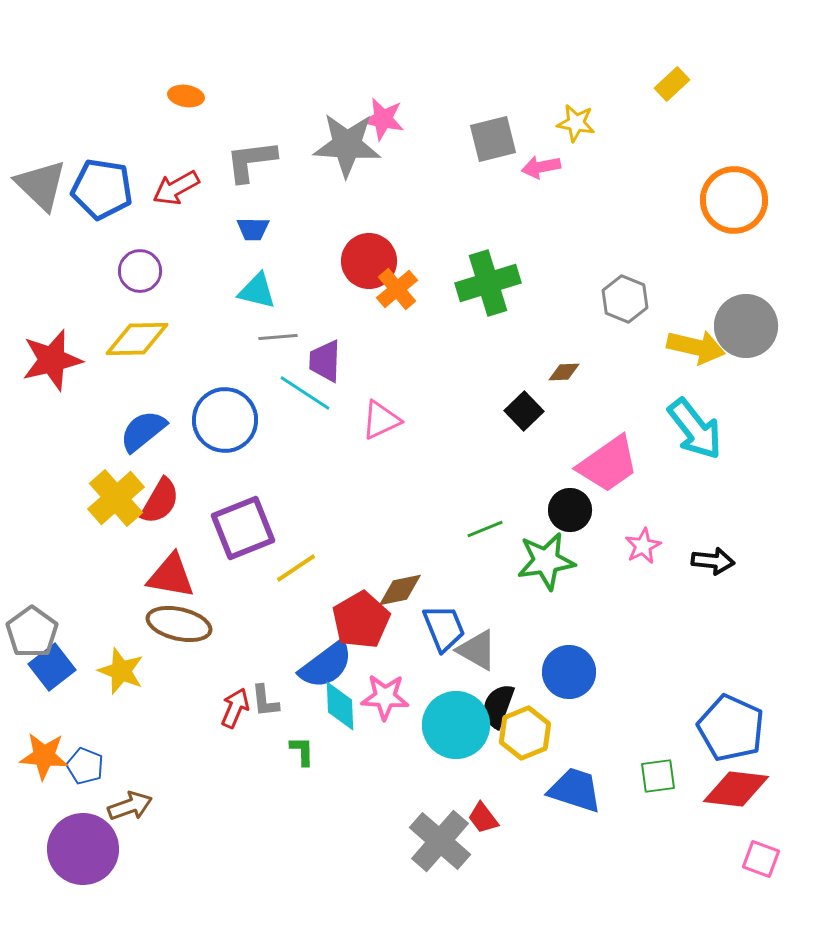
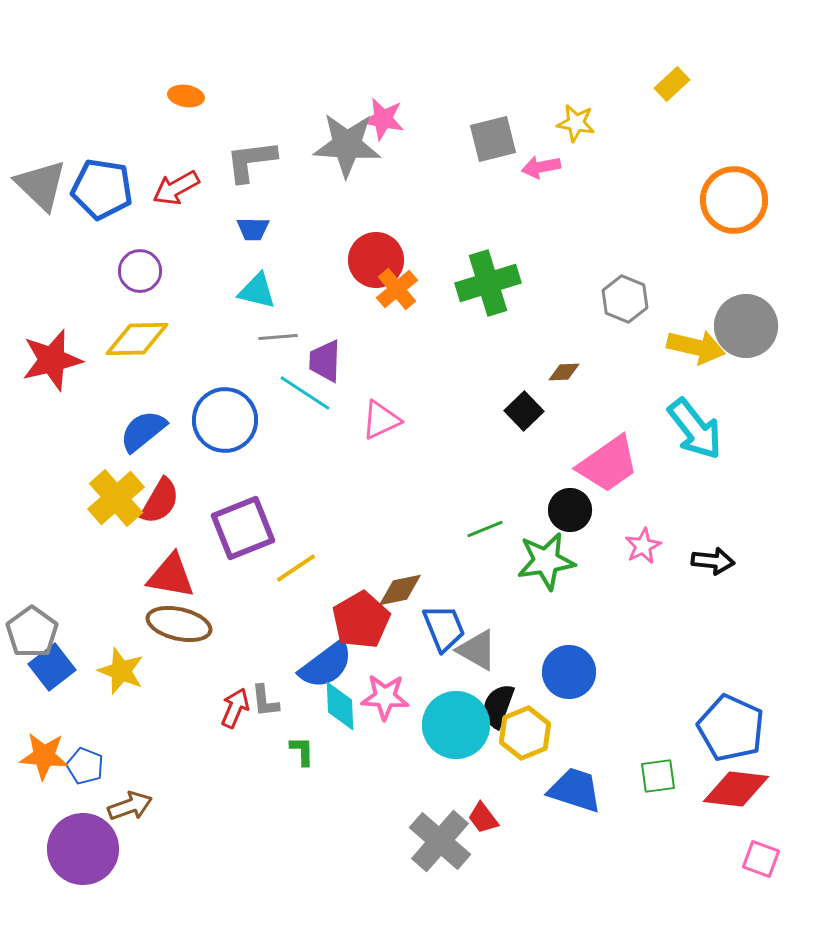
red circle at (369, 261): moved 7 px right, 1 px up
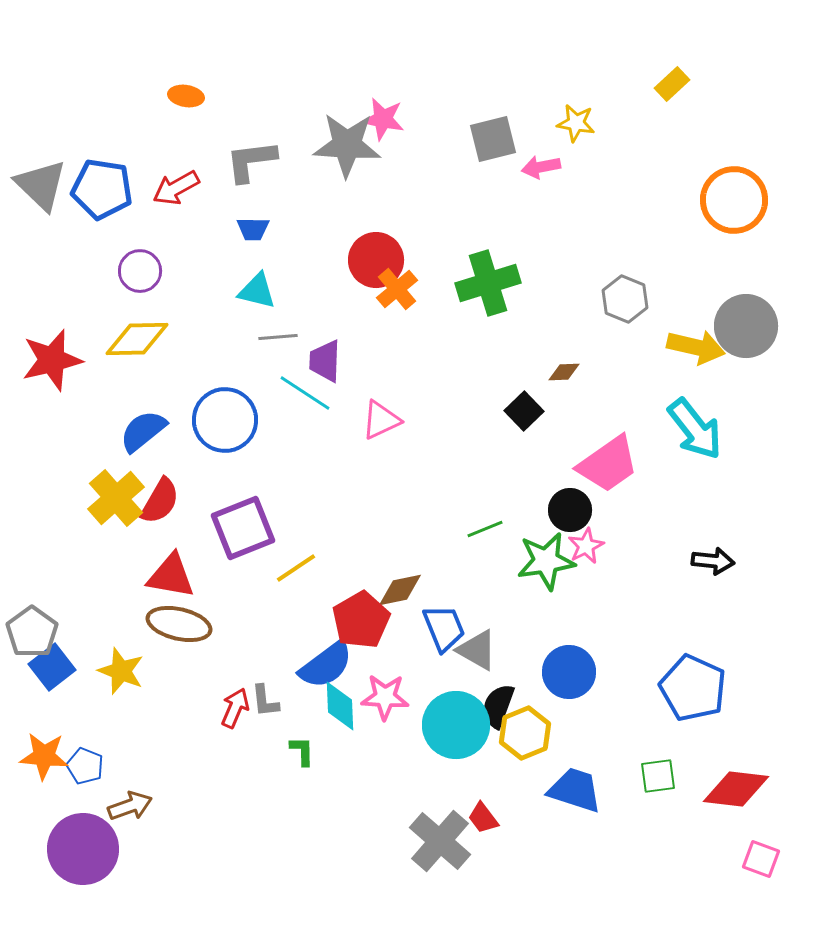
pink star at (643, 546): moved 57 px left
blue pentagon at (731, 728): moved 38 px left, 40 px up
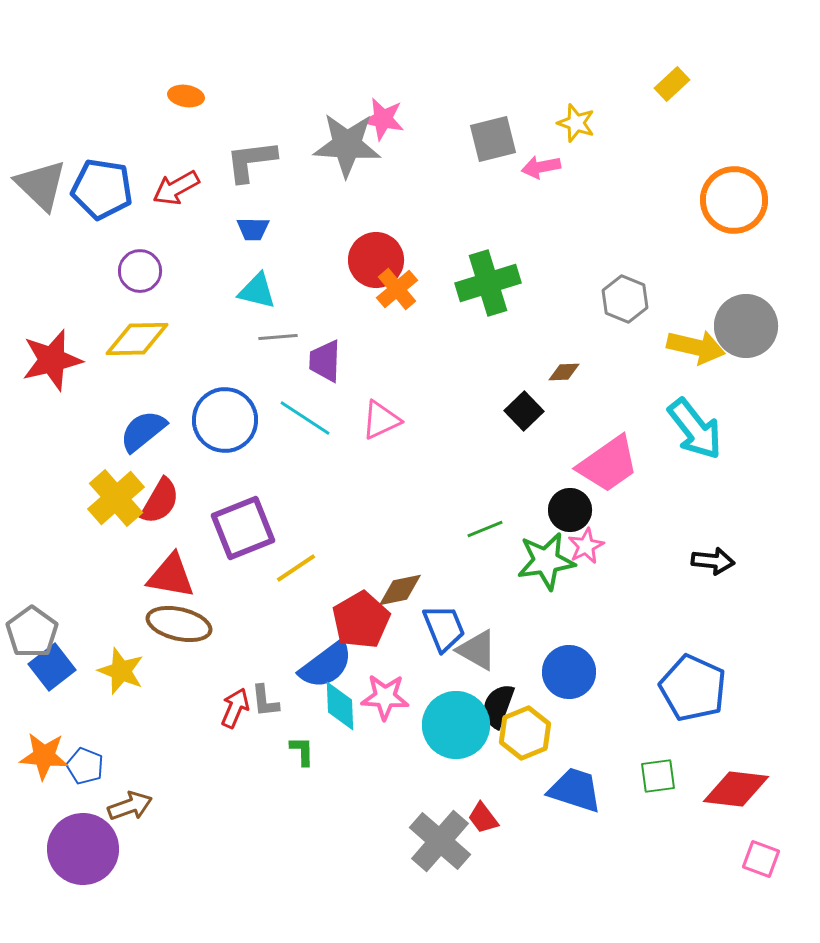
yellow star at (576, 123): rotated 9 degrees clockwise
cyan line at (305, 393): moved 25 px down
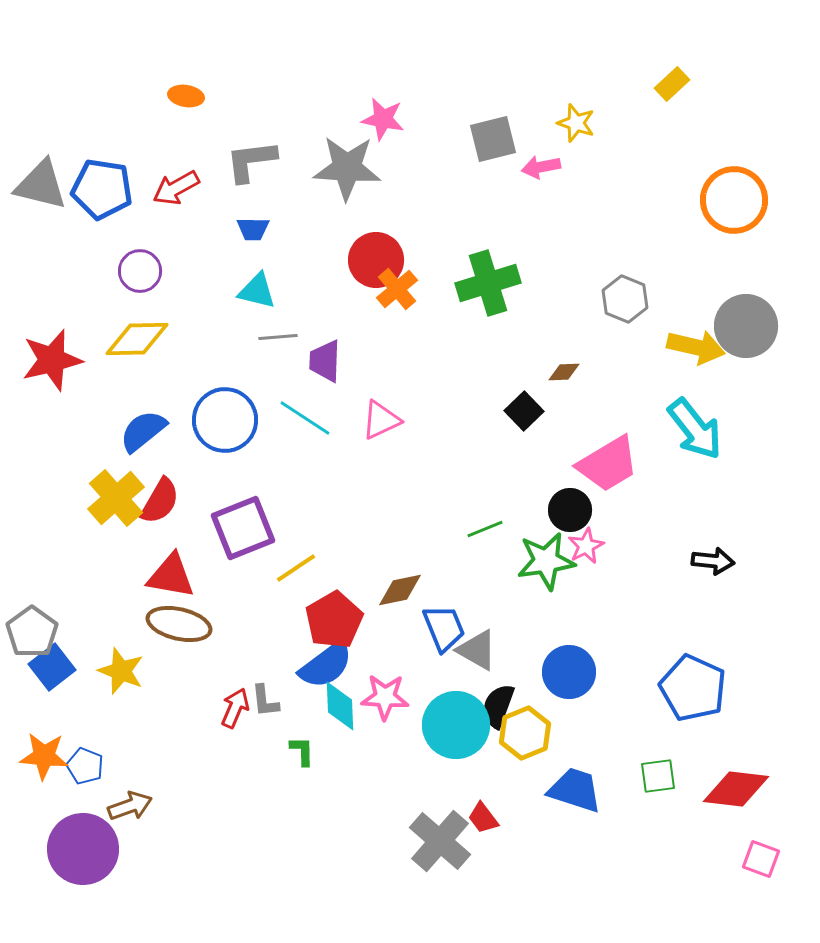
gray star at (347, 145): moved 23 px down
gray triangle at (41, 185): rotated 30 degrees counterclockwise
pink trapezoid at (608, 464): rotated 4 degrees clockwise
red pentagon at (361, 620): moved 27 px left
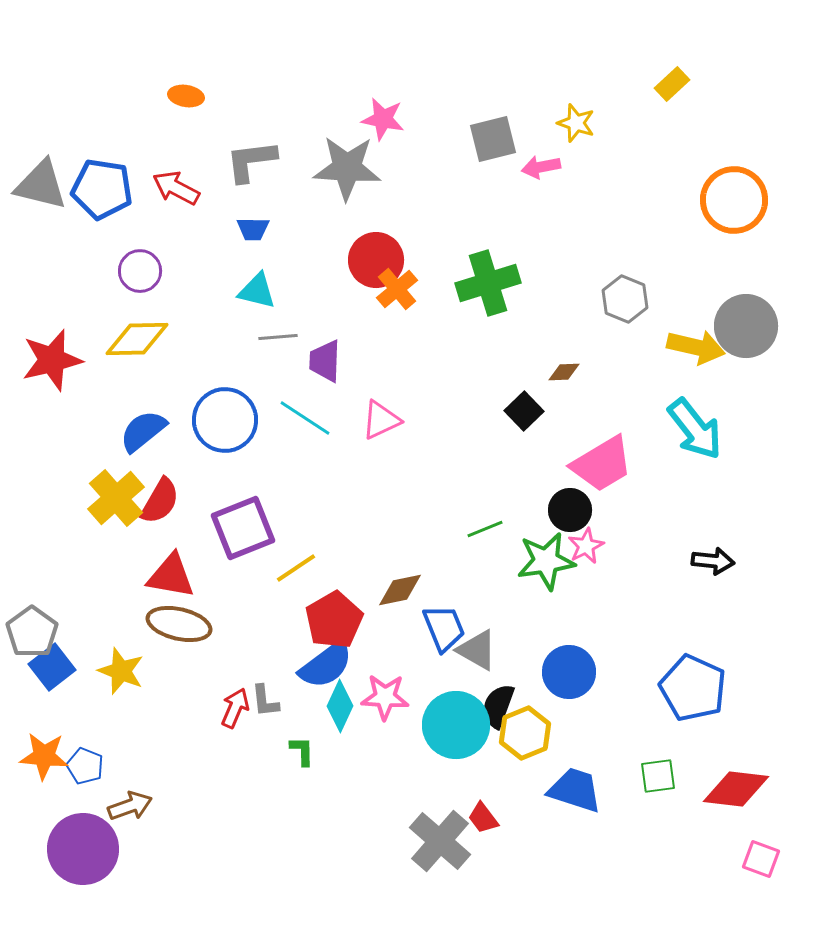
red arrow at (176, 188): rotated 57 degrees clockwise
pink trapezoid at (608, 464): moved 6 px left
cyan diamond at (340, 706): rotated 27 degrees clockwise
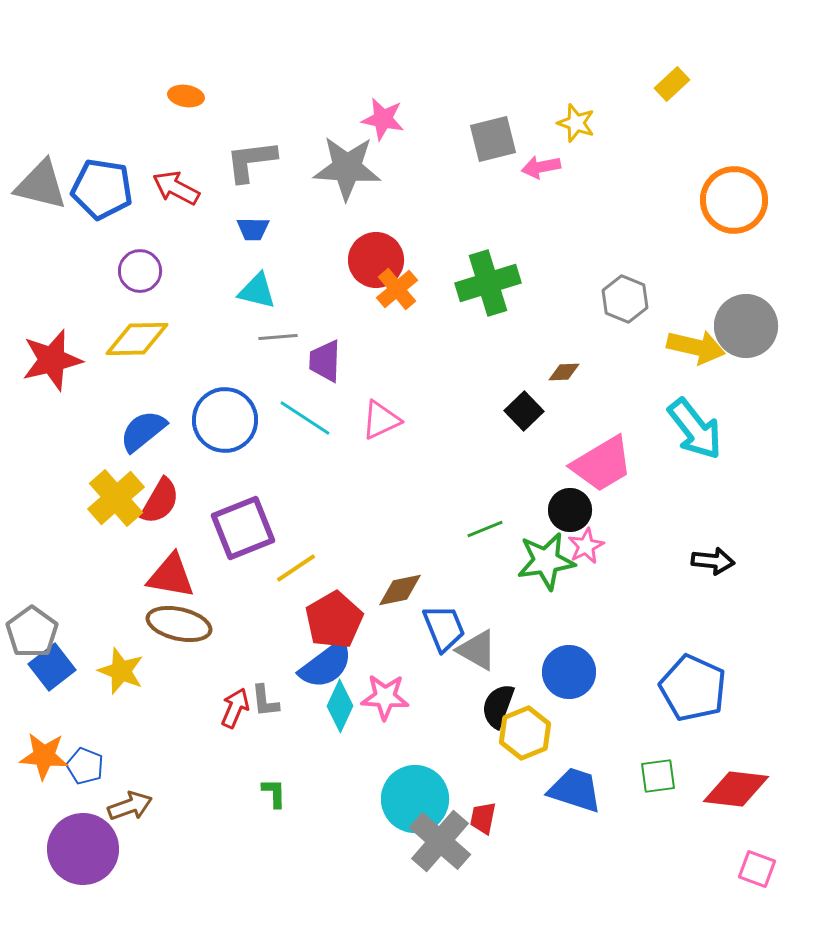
cyan circle at (456, 725): moved 41 px left, 74 px down
green L-shape at (302, 751): moved 28 px left, 42 px down
red trapezoid at (483, 818): rotated 48 degrees clockwise
pink square at (761, 859): moved 4 px left, 10 px down
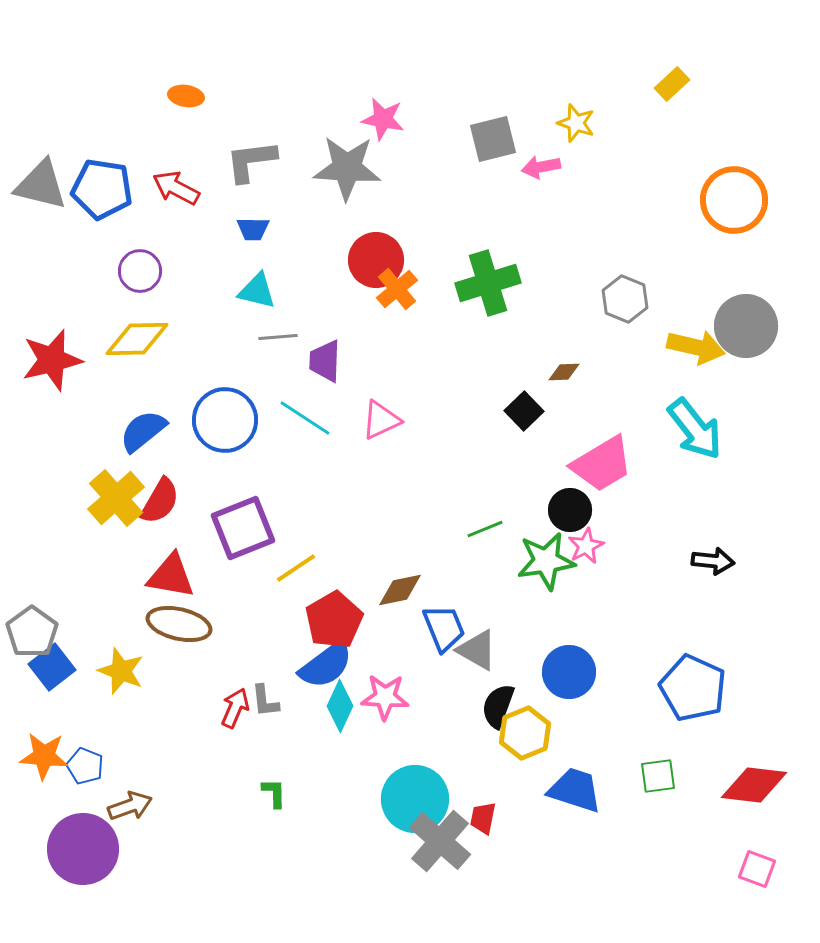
red diamond at (736, 789): moved 18 px right, 4 px up
